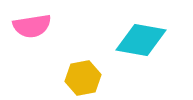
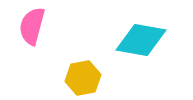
pink semicircle: rotated 114 degrees clockwise
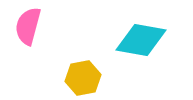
pink semicircle: moved 4 px left
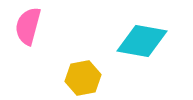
cyan diamond: moved 1 px right, 1 px down
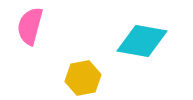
pink semicircle: moved 2 px right
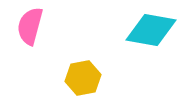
cyan diamond: moved 9 px right, 11 px up
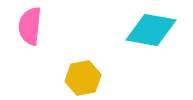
pink semicircle: rotated 9 degrees counterclockwise
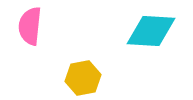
cyan diamond: moved 1 px down; rotated 6 degrees counterclockwise
